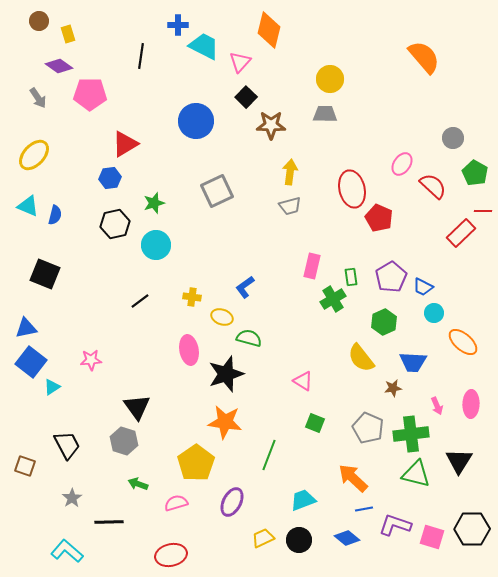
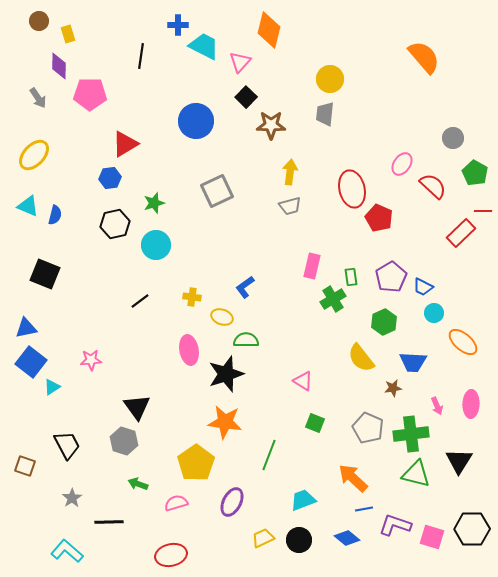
purple diamond at (59, 66): rotated 56 degrees clockwise
gray trapezoid at (325, 114): rotated 85 degrees counterclockwise
green semicircle at (249, 338): moved 3 px left, 2 px down; rotated 15 degrees counterclockwise
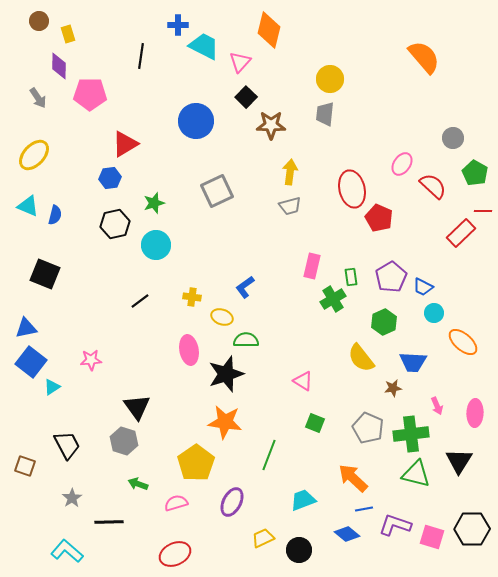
pink ellipse at (471, 404): moved 4 px right, 9 px down
blue diamond at (347, 538): moved 4 px up
black circle at (299, 540): moved 10 px down
red ellipse at (171, 555): moved 4 px right, 1 px up; rotated 12 degrees counterclockwise
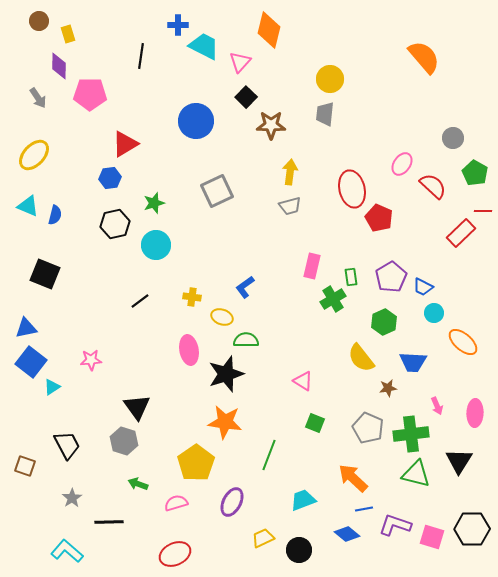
brown star at (393, 388): moved 5 px left
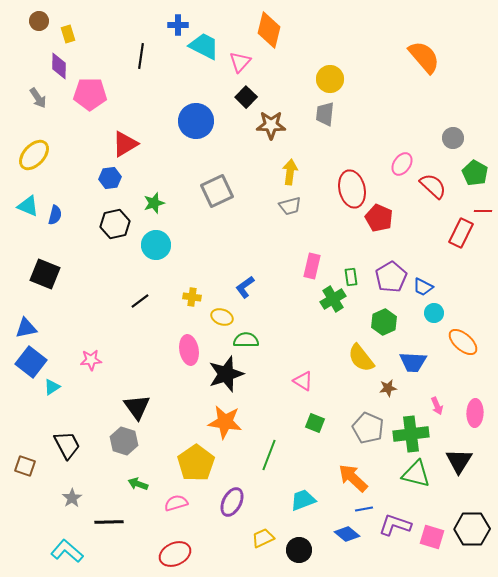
red rectangle at (461, 233): rotated 20 degrees counterclockwise
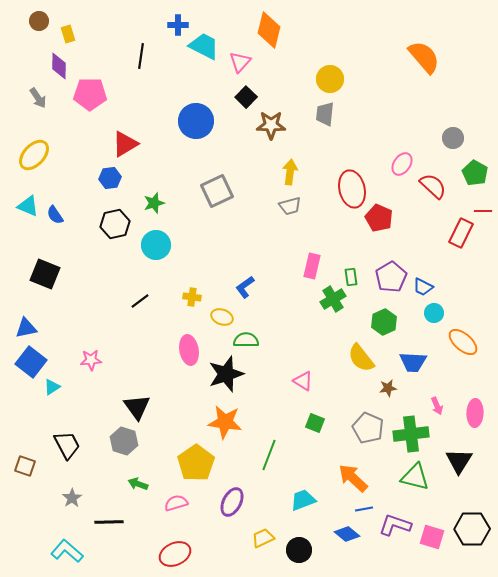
blue semicircle at (55, 215): rotated 132 degrees clockwise
green triangle at (416, 474): moved 1 px left, 3 px down
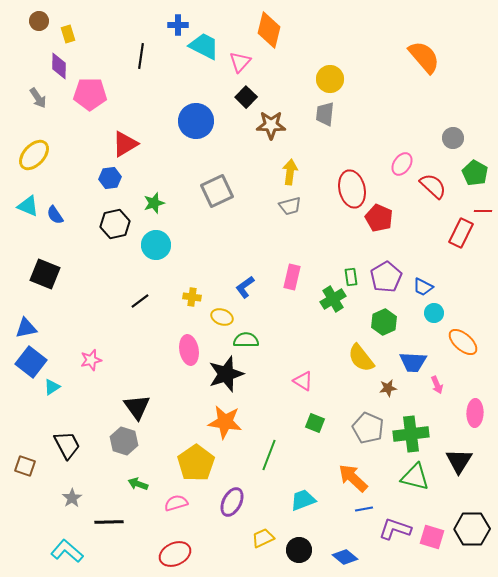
pink rectangle at (312, 266): moved 20 px left, 11 px down
purple pentagon at (391, 277): moved 5 px left
pink star at (91, 360): rotated 10 degrees counterclockwise
pink arrow at (437, 406): moved 21 px up
purple L-shape at (395, 525): moved 4 px down
blue diamond at (347, 534): moved 2 px left, 23 px down
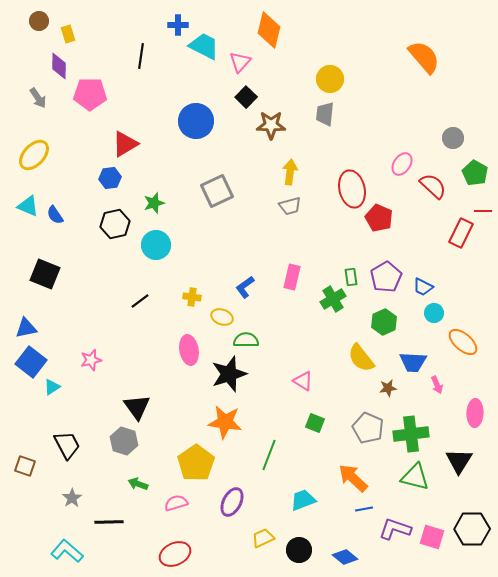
black star at (226, 374): moved 3 px right
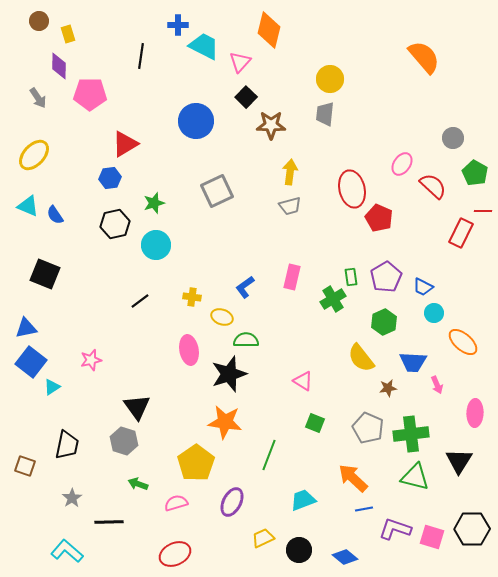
black trapezoid at (67, 445): rotated 40 degrees clockwise
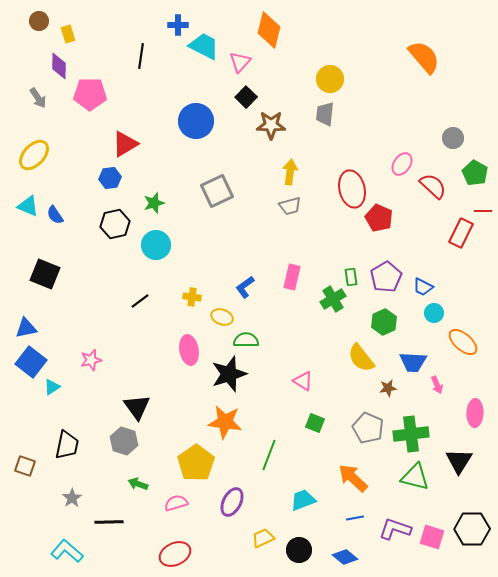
blue line at (364, 509): moved 9 px left, 9 px down
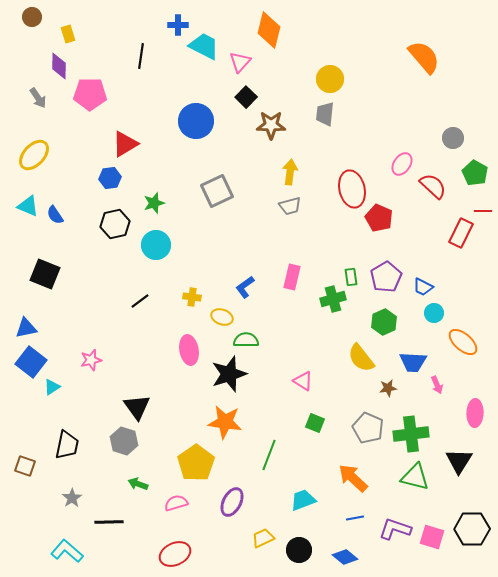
brown circle at (39, 21): moved 7 px left, 4 px up
green cross at (333, 299): rotated 15 degrees clockwise
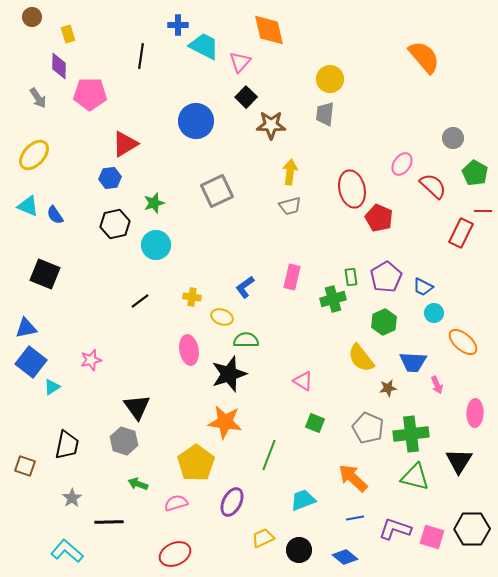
orange diamond at (269, 30): rotated 27 degrees counterclockwise
